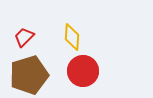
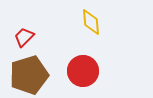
yellow diamond: moved 19 px right, 15 px up; rotated 8 degrees counterclockwise
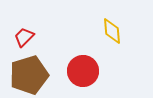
yellow diamond: moved 21 px right, 9 px down
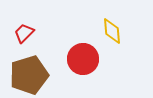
red trapezoid: moved 4 px up
red circle: moved 12 px up
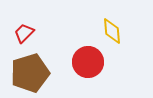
red circle: moved 5 px right, 3 px down
brown pentagon: moved 1 px right, 2 px up
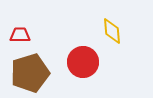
red trapezoid: moved 4 px left, 2 px down; rotated 45 degrees clockwise
red circle: moved 5 px left
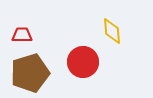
red trapezoid: moved 2 px right
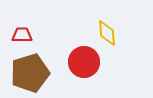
yellow diamond: moved 5 px left, 2 px down
red circle: moved 1 px right
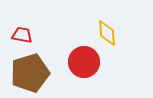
red trapezoid: rotated 10 degrees clockwise
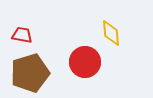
yellow diamond: moved 4 px right
red circle: moved 1 px right
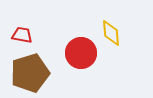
red circle: moved 4 px left, 9 px up
